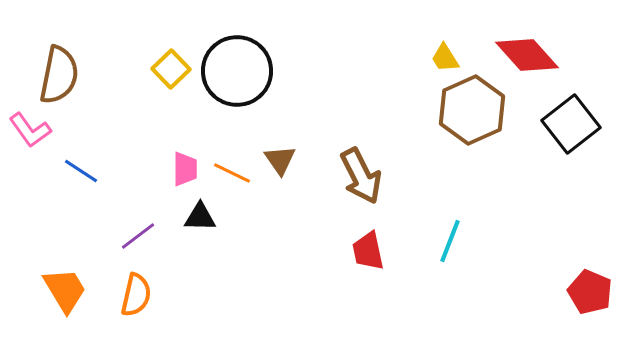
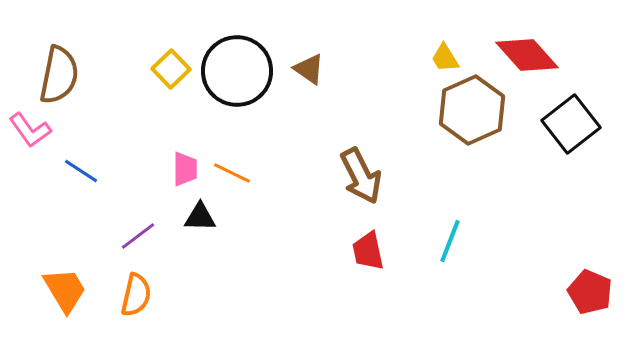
brown triangle: moved 29 px right, 91 px up; rotated 20 degrees counterclockwise
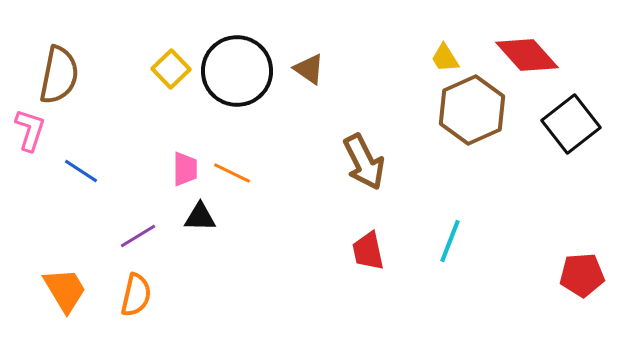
pink L-shape: rotated 126 degrees counterclockwise
brown arrow: moved 3 px right, 14 px up
purple line: rotated 6 degrees clockwise
red pentagon: moved 8 px left, 17 px up; rotated 27 degrees counterclockwise
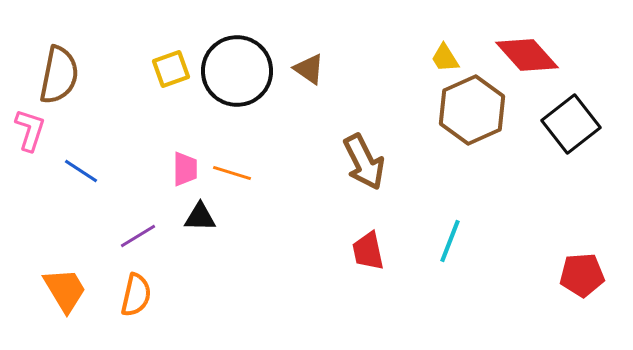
yellow square: rotated 24 degrees clockwise
orange line: rotated 9 degrees counterclockwise
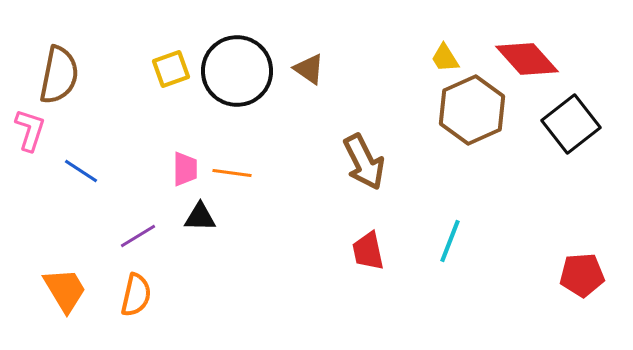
red diamond: moved 4 px down
orange line: rotated 9 degrees counterclockwise
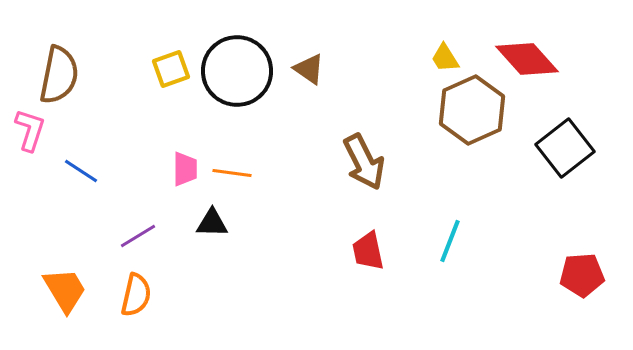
black square: moved 6 px left, 24 px down
black triangle: moved 12 px right, 6 px down
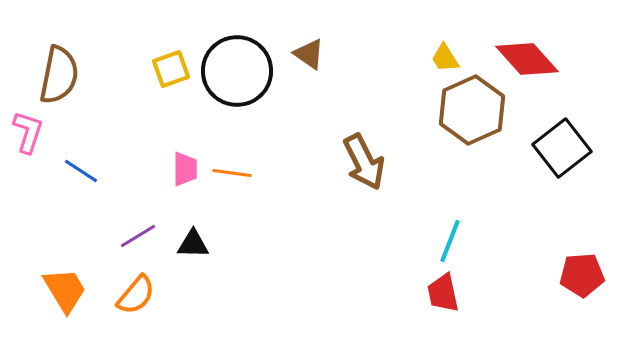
brown triangle: moved 15 px up
pink L-shape: moved 2 px left, 2 px down
black square: moved 3 px left
black triangle: moved 19 px left, 21 px down
red trapezoid: moved 75 px right, 42 px down
orange semicircle: rotated 27 degrees clockwise
